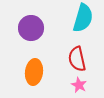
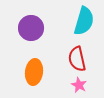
cyan semicircle: moved 1 px right, 3 px down
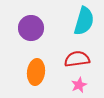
red semicircle: rotated 95 degrees clockwise
orange ellipse: moved 2 px right
pink star: rotated 21 degrees clockwise
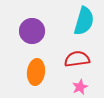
purple circle: moved 1 px right, 3 px down
pink star: moved 1 px right, 2 px down
